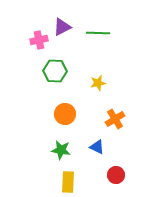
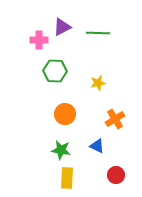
pink cross: rotated 12 degrees clockwise
blue triangle: moved 1 px up
yellow rectangle: moved 1 px left, 4 px up
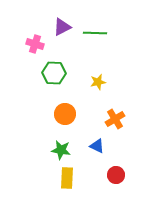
green line: moved 3 px left
pink cross: moved 4 px left, 4 px down; rotated 18 degrees clockwise
green hexagon: moved 1 px left, 2 px down
yellow star: moved 1 px up
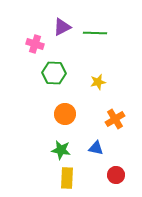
blue triangle: moved 1 px left, 2 px down; rotated 14 degrees counterclockwise
